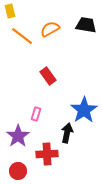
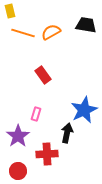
orange semicircle: moved 1 px right, 3 px down
orange line: moved 1 px right, 3 px up; rotated 20 degrees counterclockwise
red rectangle: moved 5 px left, 1 px up
blue star: rotated 8 degrees clockwise
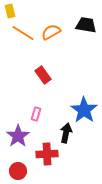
orange line: rotated 15 degrees clockwise
blue star: rotated 12 degrees counterclockwise
black arrow: moved 1 px left
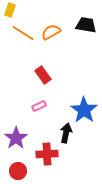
yellow rectangle: moved 1 px up; rotated 32 degrees clockwise
pink rectangle: moved 3 px right, 8 px up; rotated 48 degrees clockwise
purple star: moved 2 px left, 2 px down
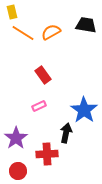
yellow rectangle: moved 2 px right, 2 px down; rotated 32 degrees counterclockwise
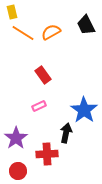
black trapezoid: rotated 125 degrees counterclockwise
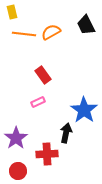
orange line: moved 1 px right, 1 px down; rotated 25 degrees counterclockwise
pink rectangle: moved 1 px left, 4 px up
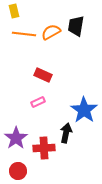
yellow rectangle: moved 2 px right, 1 px up
black trapezoid: moved 10 px left, 1 px down; rotated 35 degrees clockwise
red rectangle: rotated 30 degrees counterclockwise
red cross: moved 3 px left, 6 px up
